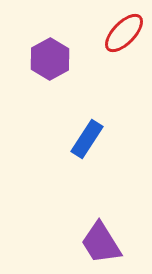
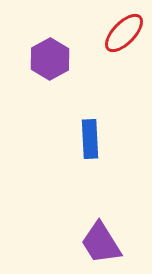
blue rectangle: moved 3 px right; rotated 36 degrees counterclockwise
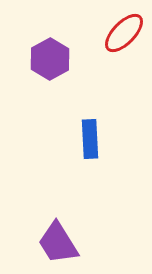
purple trapezoid: moved 43 px left
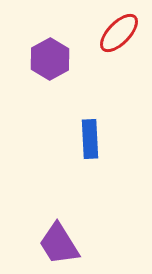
red ellipse: moved 5 px left
purple trapezoid: moved 1 px right, 1 px down
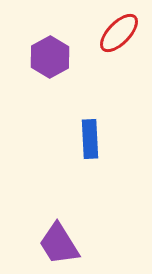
purple hexagon: moved 2 px up
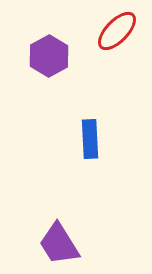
red ellipse: moved 2 px left, 2 px up
purple hexagon: moved 1 px left, 1 px up
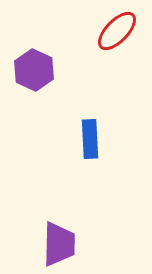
purple hexagon: moved 15 px left, 14 px down; rotated 6 degrees counterclockwise
purple trapezoid: rotated 147 degrees counterclockwise
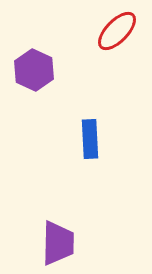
purple trapezoid: moved 1 px left, 1 px up
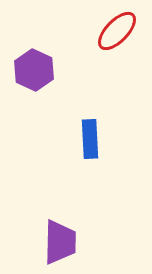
purple trapezoid: moved 2 px right, 1 px up
